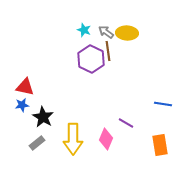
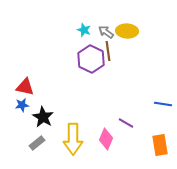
yellow ellipse: moved 2 px up
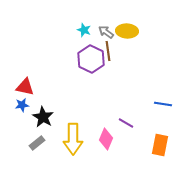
orange rectangle: rotated 20 degrees clockwise
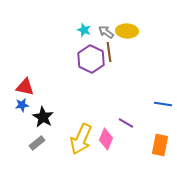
brown line: moved 1 px right, 1 px down
yellow arrow: moved 8 px right; rotated 24 degrees clockwise
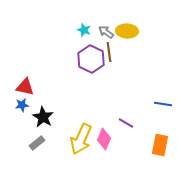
pink diamond: moved 2 px left
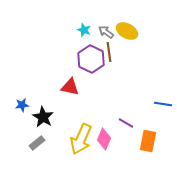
yellow ellipse: rotated 25 degrees clockwise
red triangle: moved 45 px right
orange rectangle: moved 12 px left, 4 px up
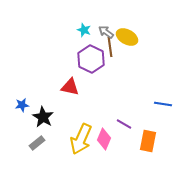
yellow ellipse: moved 6 px down
brown line: moved 1 px right, 5 px up
purple line: moved 2 px left, 1 px down
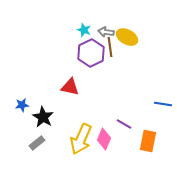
gray arrow: rotated 28 degrees counterclockwise
purple hexagon: moved 6 px up; rotated 8 degrees clockwise
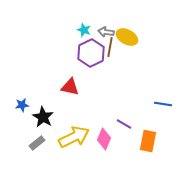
brown line: rotated 18 degrees clockwise
yellow arrow: moved 7 px left, 2 px up; rotated 140 degrees counterclockwise
